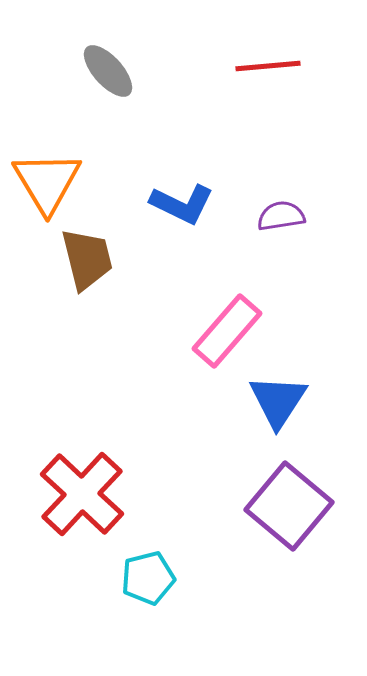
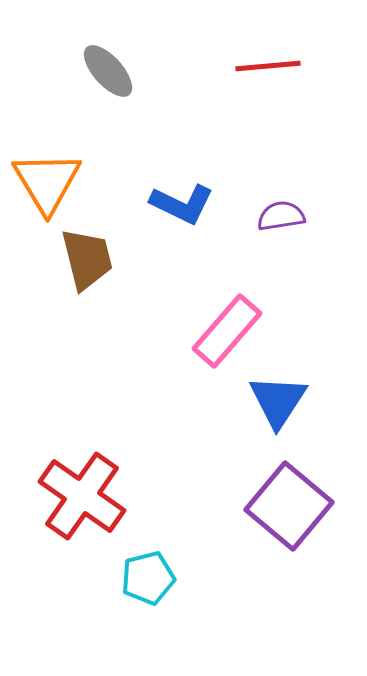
red cross: moved 2 px down; rotated 8 degrees counterclockwise
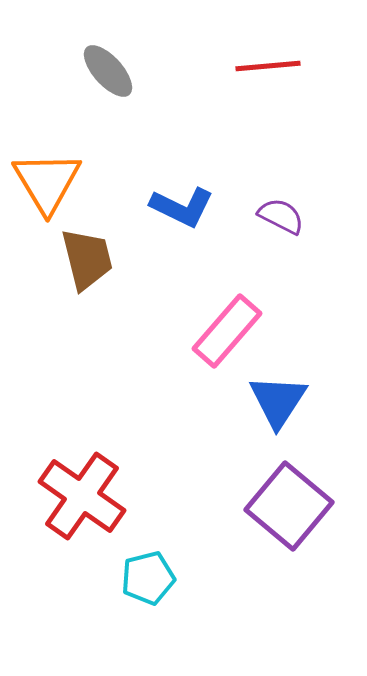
blue L-shape: moved 3 px down
purple semicircle: rotated 36 degrees clockwise
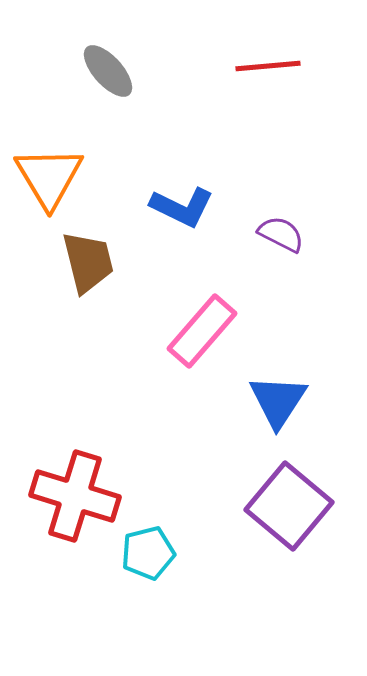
orange triangle: moved 2 px right, 5 px up
purple semicircle: moved 18 px down
brown trapezoid: moved 1 px right, 3 px down
pink rectangle: moved 25 px left
red cross: moved 7 px left; rotated 18 degrees counterclockwise
cyan pentagon: moved 25 px up
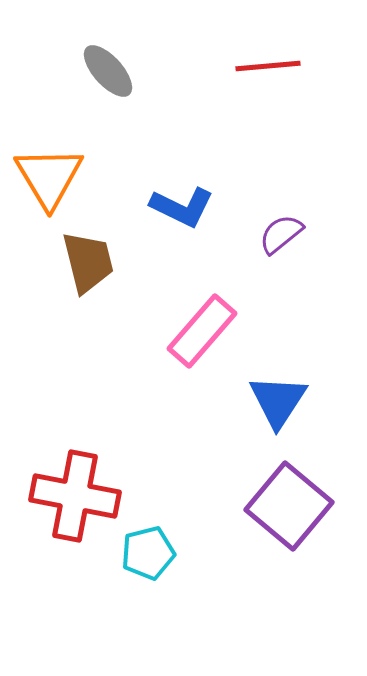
purple semicircle: rotated 66 degrees counterclockwise
red cross: rotated 6 degrees counterclockwise
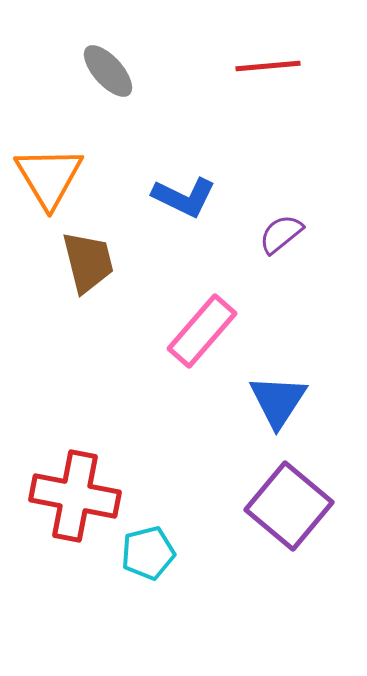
blue L-shape: moved 2 px right, 10 px up
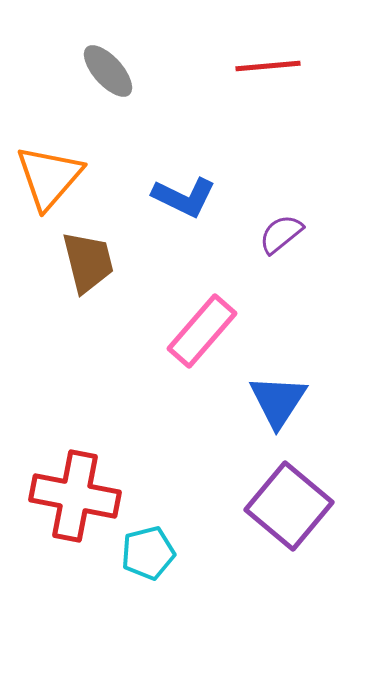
orange triangle: rotated 12 degrees clockwise
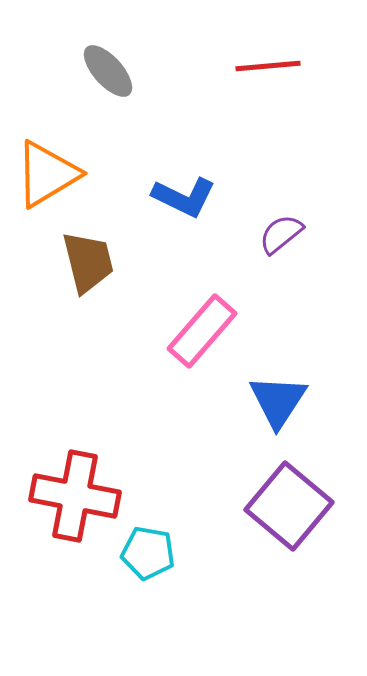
orange triangle: moved 2 px left, 3 px up; rotated 18 degrees clockwise
cyan pentagon: rotated 24 degrees clockwise
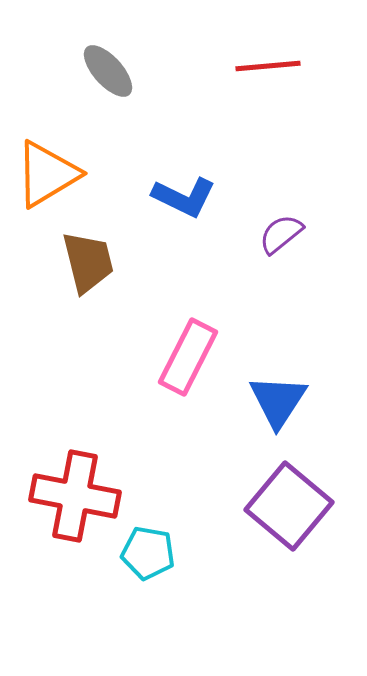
pink rectangle: moved 14 px left, 26 px down; rotated 14 degrees counterclockwise
